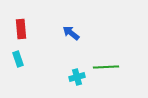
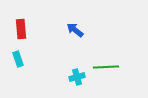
blue arrow: moved 4 px right, 3 px up
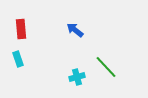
green line: rotated 50 degrees clockwise
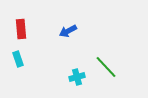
blue arrow: moved 7 px left, 1 px down; rotated 66 degrees counterclockwise
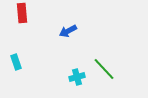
red rectangle: moved 1 px right, 16 px up
cyan rectangle: moved 2 px left, 3 px down
green line: moved 2 px left, 2 px down
